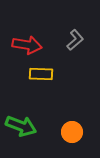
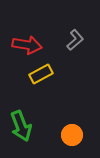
yellow rectangle: rotated 30 degrees counterclockwise
green arrow: rotated 48 degrees clockwise
orange circle: moved 3 px down
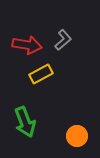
gray L-shape: moved 12 px left
green arrow: moved 4 px right, 4 px up
orange circle: moved 5 px right, 1 px down
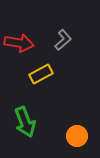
red arrow: moved 8 px left, 2 px up
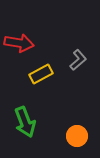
gray L-shape: moved 15 px right, 20 px down
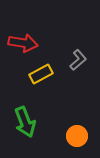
red arrow: moved 4 px right
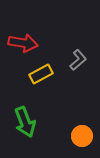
orange circle: moved 5 px right
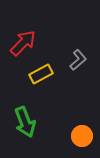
red arrow: rotated 56 degrees counterclockwise
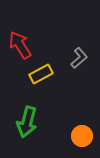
red arrow: moved 3 px left, 2 px down; rotated 76 degrees counterclockwise
gray L-shape: moved 1 px right, 2 px up
green arrow: moved 2 px right; rotated 36 degrees clockwise
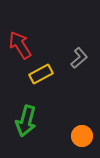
green arrow: moved 1 px left, 1 px up
